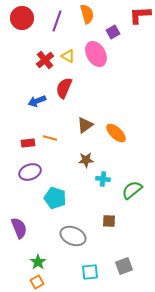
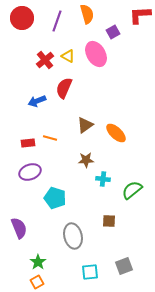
gray ellipse: rotated 55 degrees clockwise
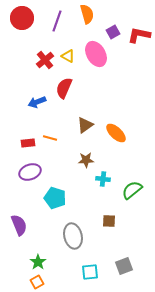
red L-shape: moved 1 px left, 20 px down; rotated 15 degrees clockwise
blue arrow: moved 1 px down
purple semicircle: moved 3 px up
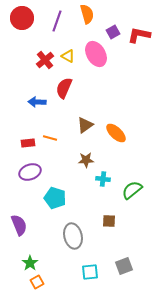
blue arrow: rotated 24 degrees clockwise
green star: moved 8 px left, 1 px down
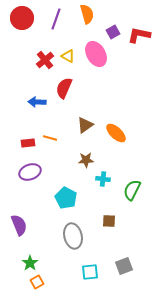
purple line: moved 1 px left, 2 px up
green semicircle: rotated 25 degrees counterclockwise
cyan pentagon: moved 11 px right; rotated 10 degrees clockwise
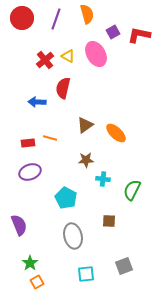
red semicircle: moved 1 px left; rotated 10 degrees counterclockwise
cyan square: moved 4 px left, 2 px down
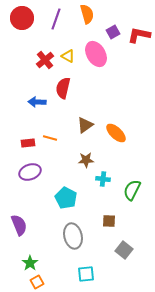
gray square: moved 16 px up; rotated 30 degrees counterclockwise
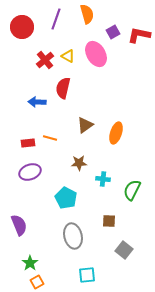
red circle: moved 9 px down
orange ellipse: rotated 65 degrees clockwise
brown star: moved 7 px left, 3 px down
cyan square: moved 1 px right, 1 px down
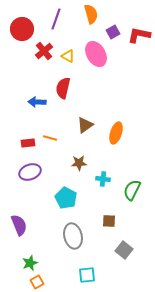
orange semicircle: moved 4 px right
red circle: moved 2 px down
red cross: moved 1 px left, 9 px up
green star: rotated 14 degrees clockwise
